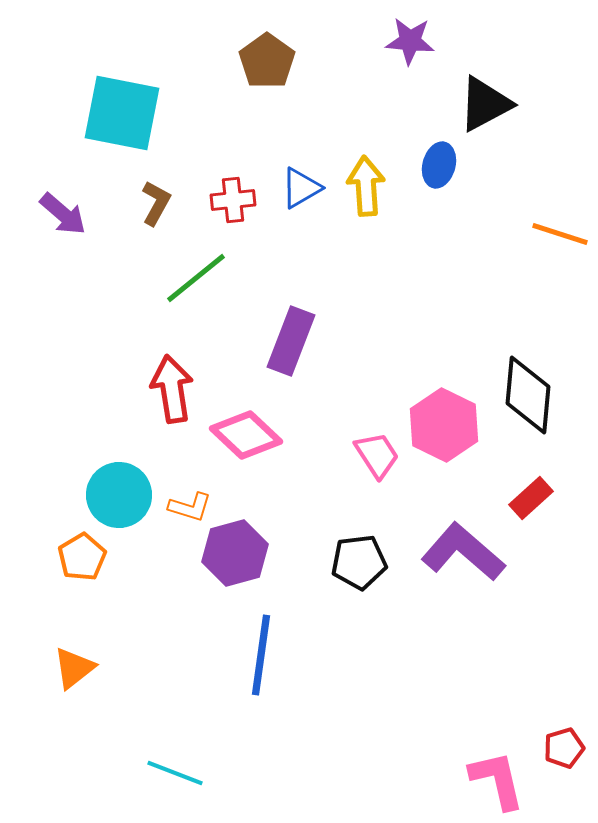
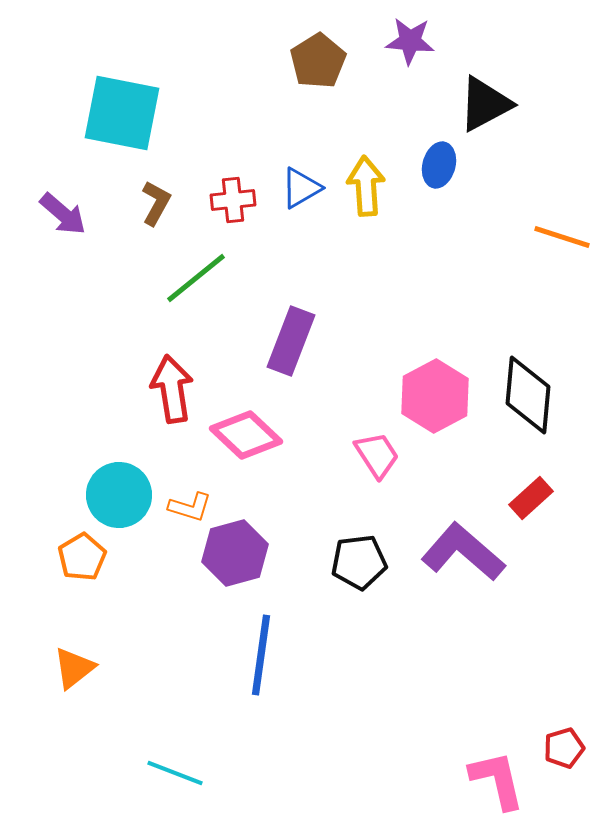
brown pentagon: moved 51 px right; rotated 4 degrees clockwise
orange line: moved 2 px right, 3 px down
pink hexagon: moved 9 px left, 29 px up; rotated 6 degrees clockwise
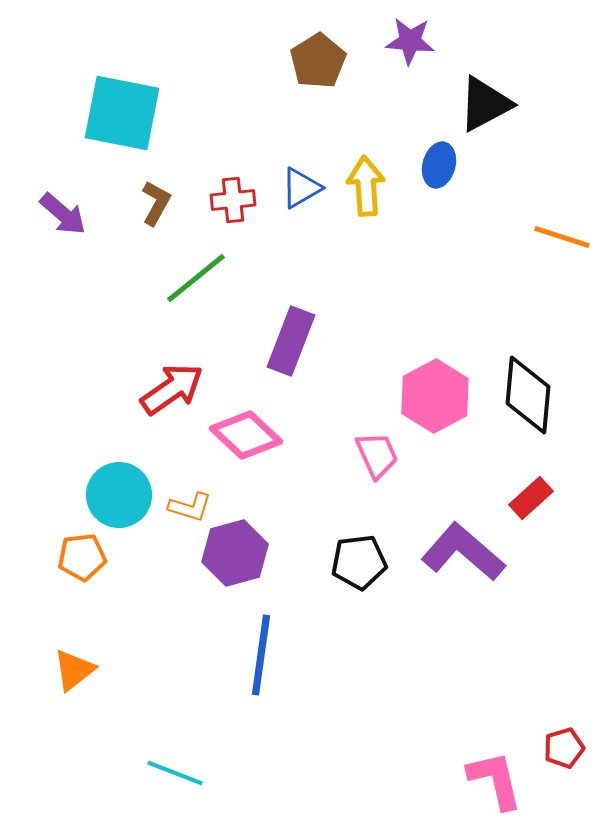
red arrow: rotated 64 degrees clockwise
pink trapezoid: rotated 9 degrees clockwise
orange pentagon: rotated 24 degrees clockwise
orange triangle: moved 2 px down
pink L-shape: moved 2 px left
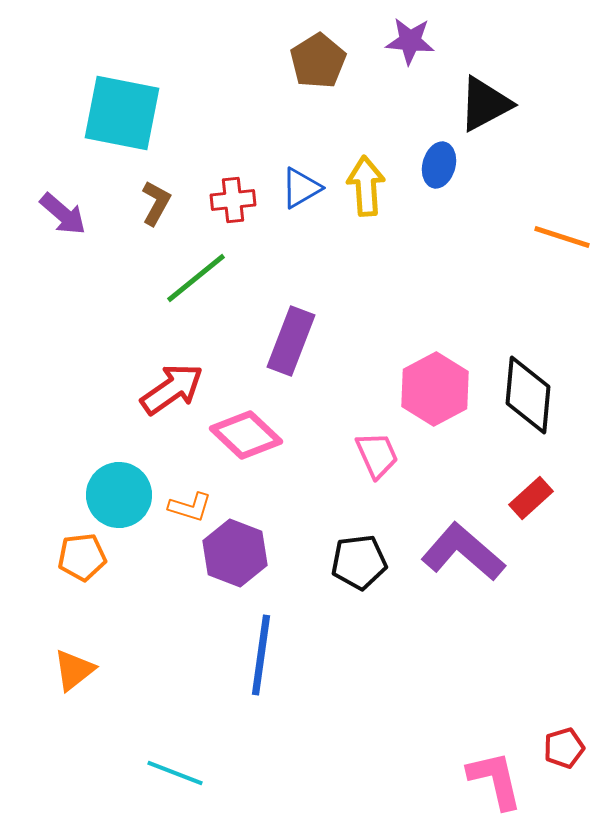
pink hexagon: moved 7 px up
purple hexagon: rotated 24 degrees counterclockwise
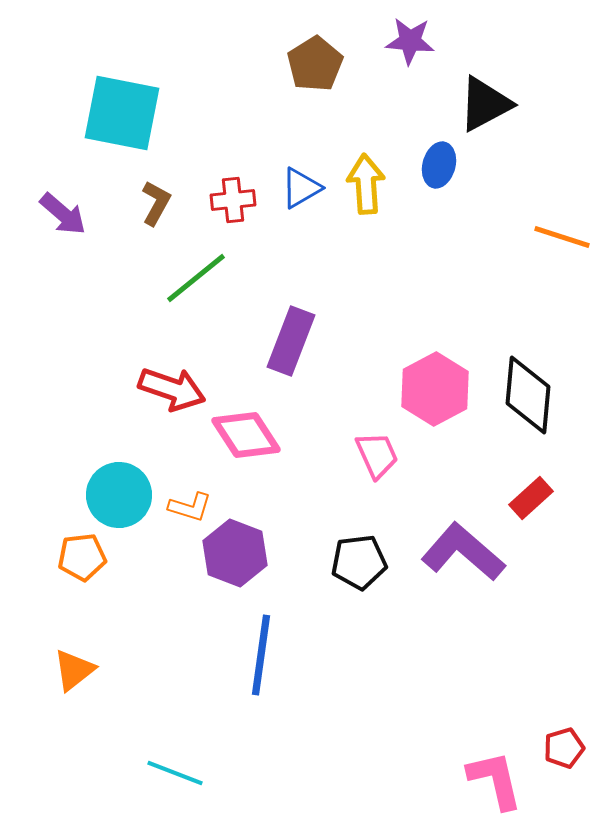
brown pentagon: moved 3 px left, 3 px down
yellow arrow: moved 2 px up
red arrow: rotated 54 degrees clockwise
pink diamond: rotated 14 degrees clockwise
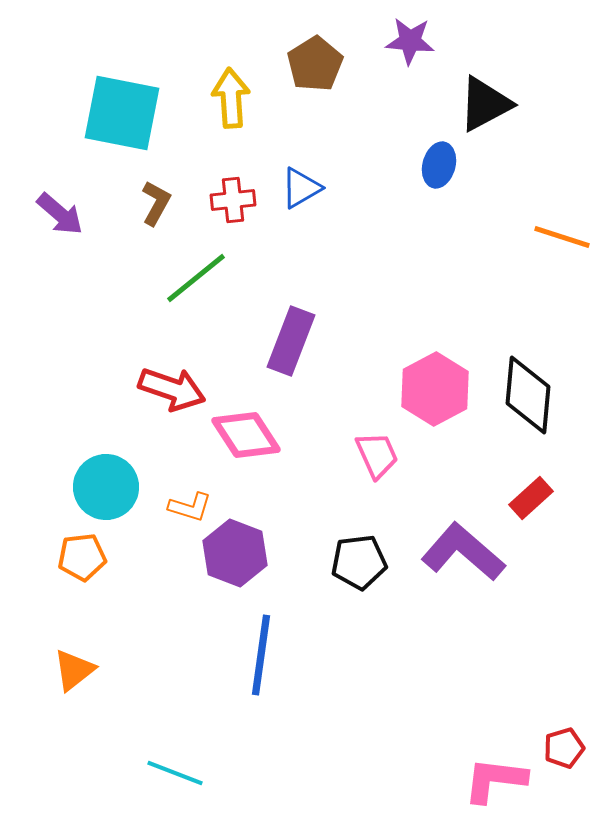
yellow arrow: moved 135 px left, 86 px up
purple arrow: moved 3 px left
cyan circle: moved 13 px left, 8 px up
pink L-shape: rotated 70 degrees counterclockwise
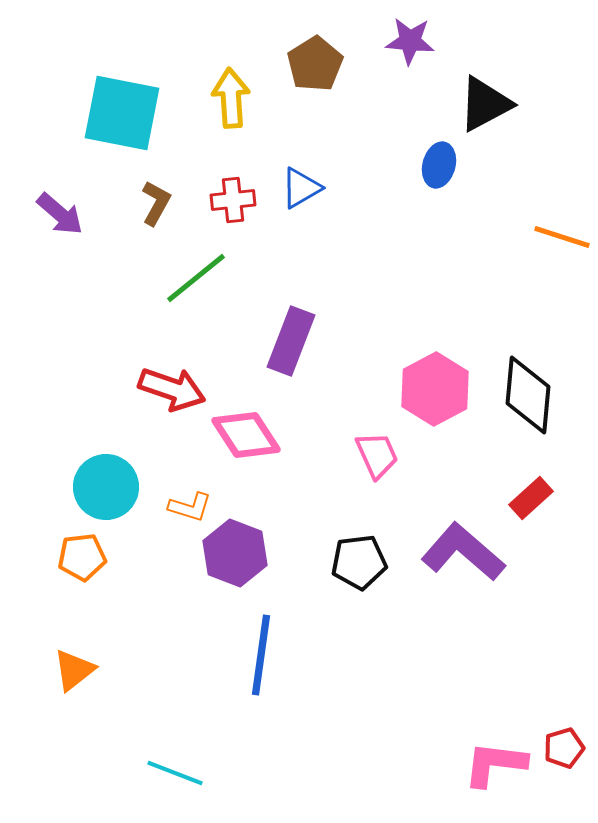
pink L-shape: moved 16 px up
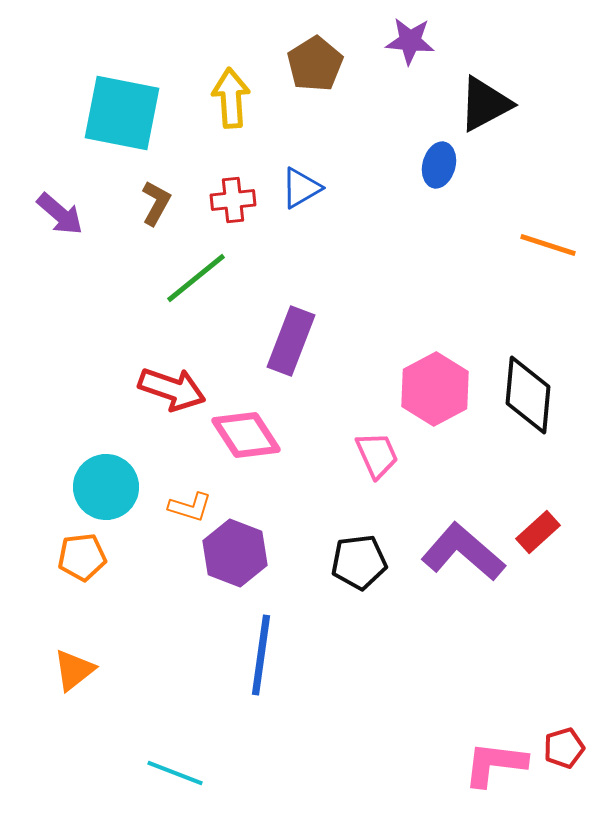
orange line: moved 14 px left, 8 px down
red rectangle: moved 7 px right, 34 px down
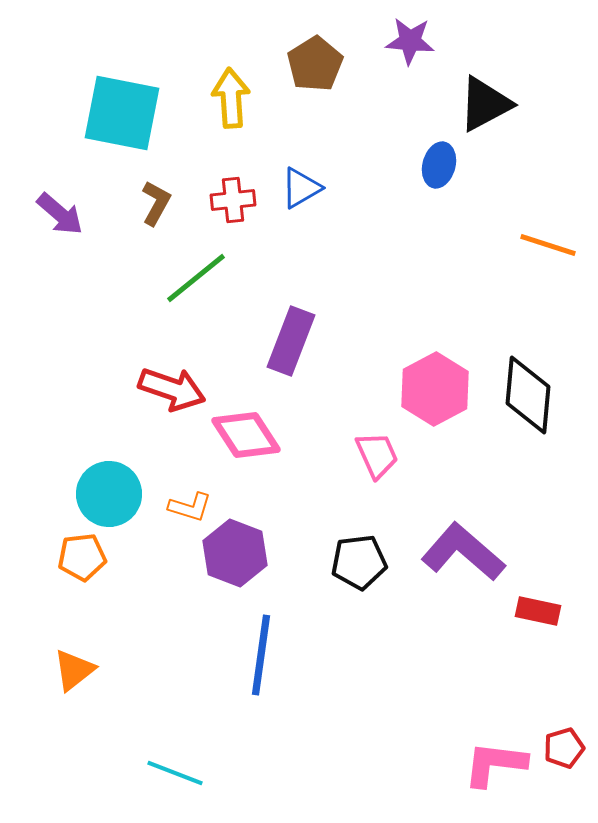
cyan circle: moved 3 px right, 7 px down
red rectangle: moved 79 px down; rotated 54 degrees clockwise
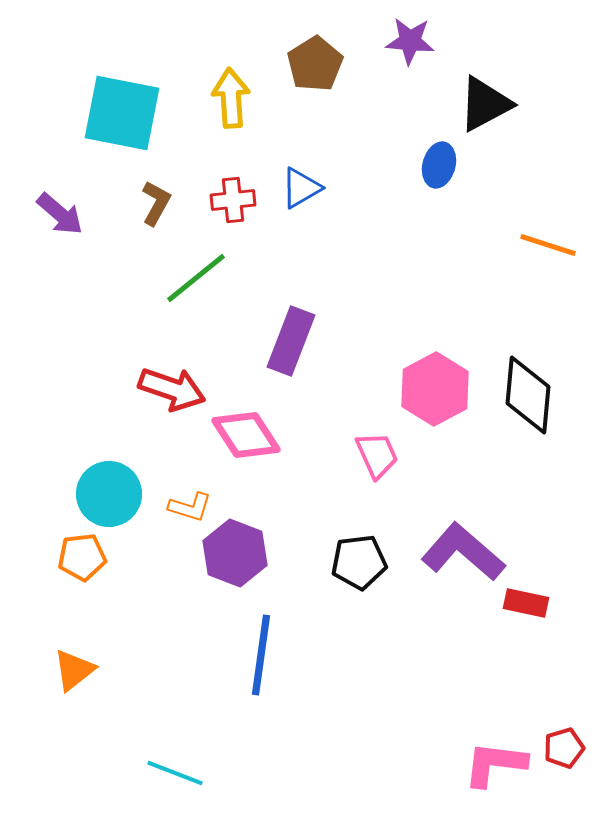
red rectangle: moved 12 px left, 8 px up
